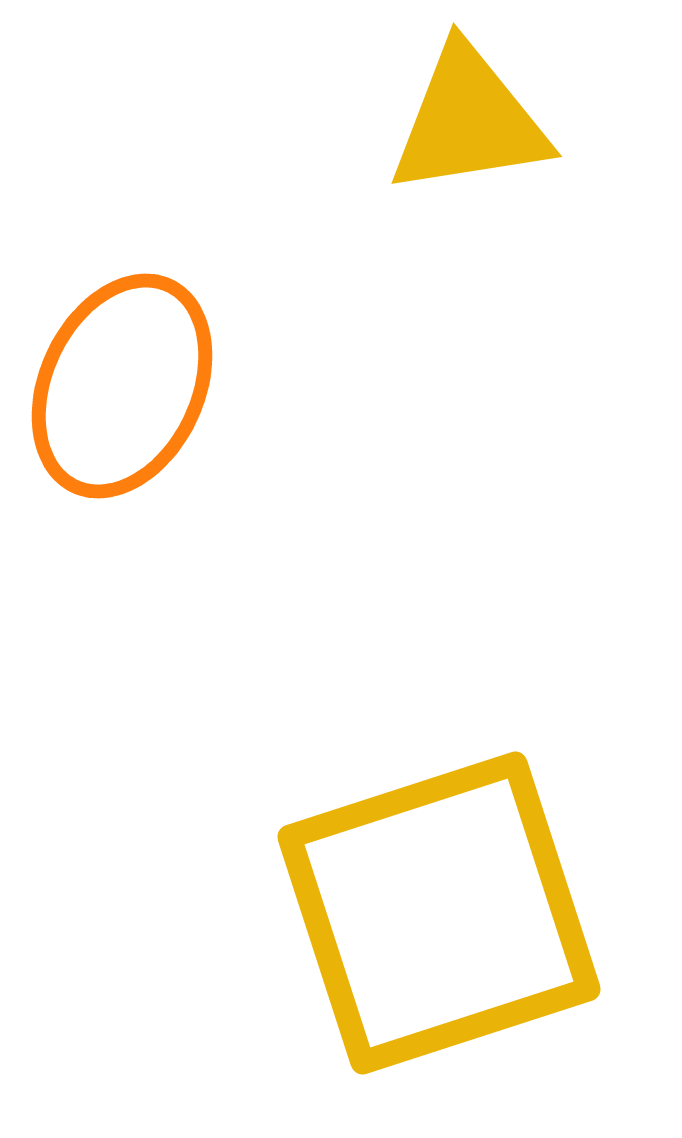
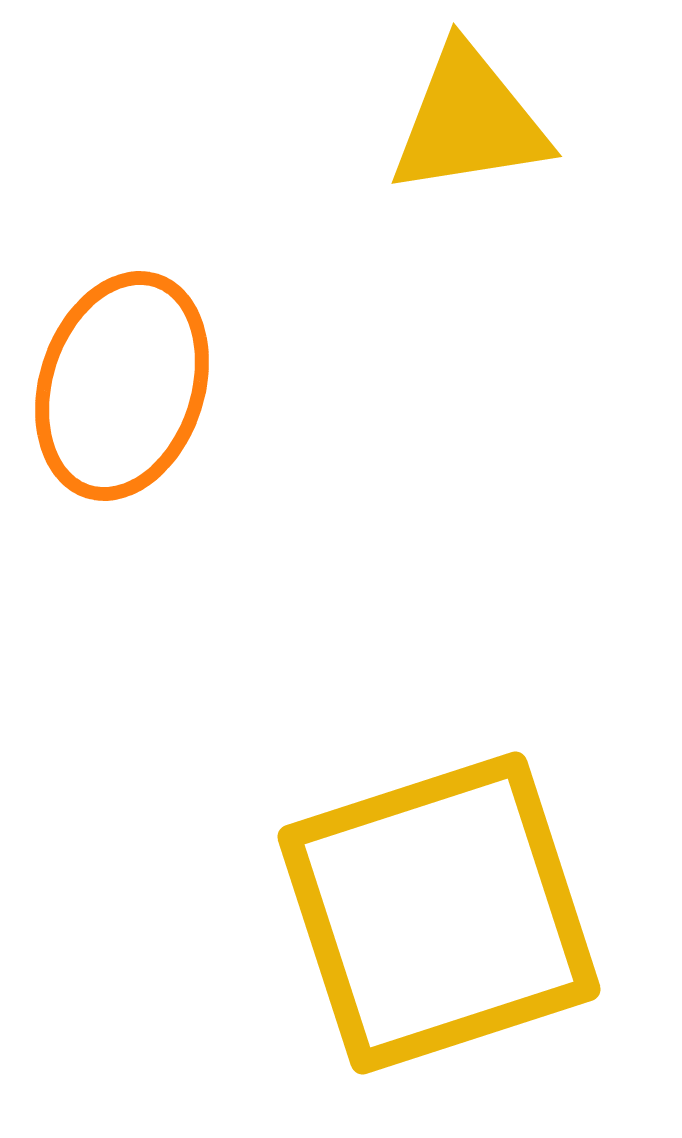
orange ellipse: rotated 7 degrees counterclockwise
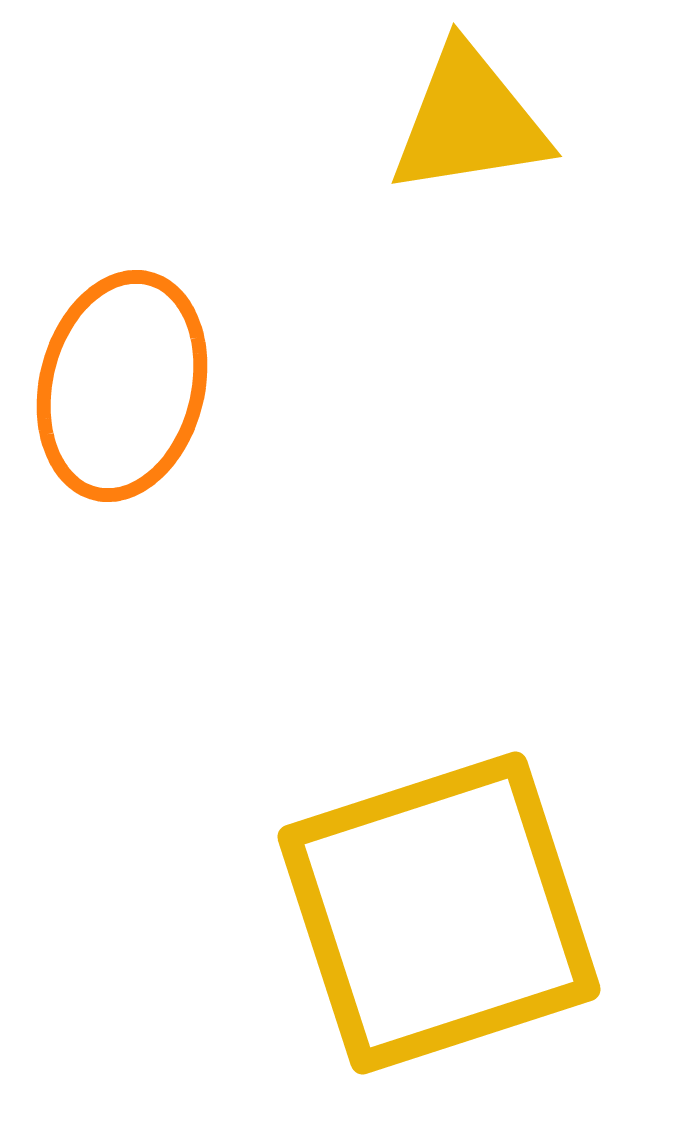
orange ellipse: rotated 4 degrees counterclockwise
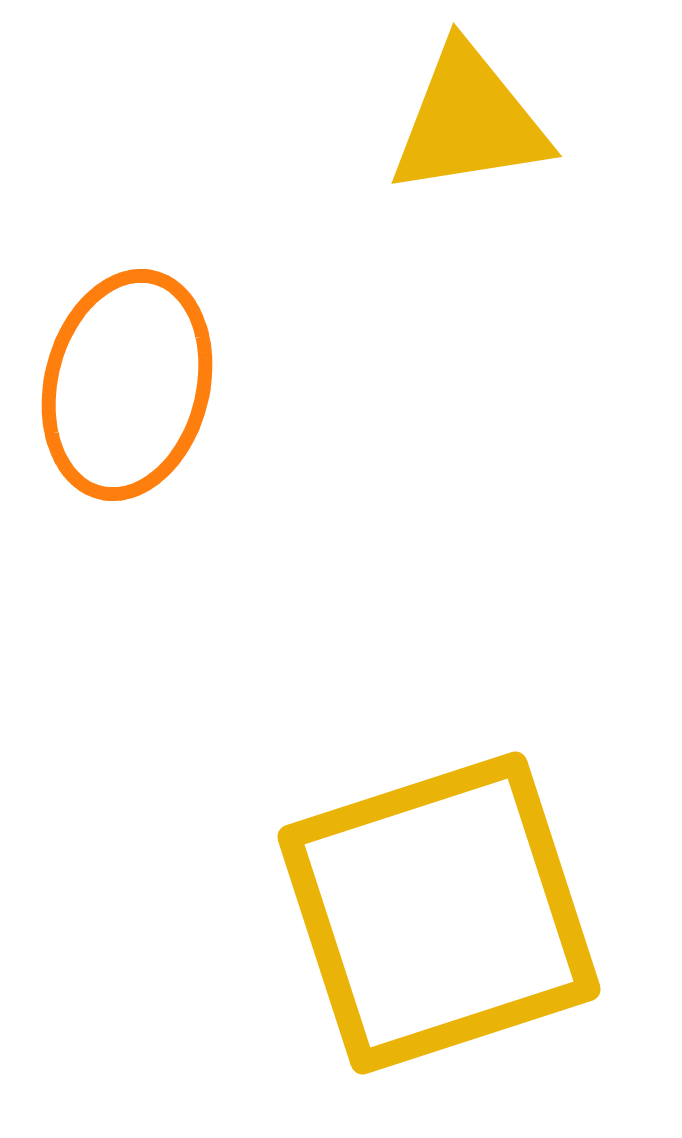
orange ellipse: moved 5 px right, 1 px up
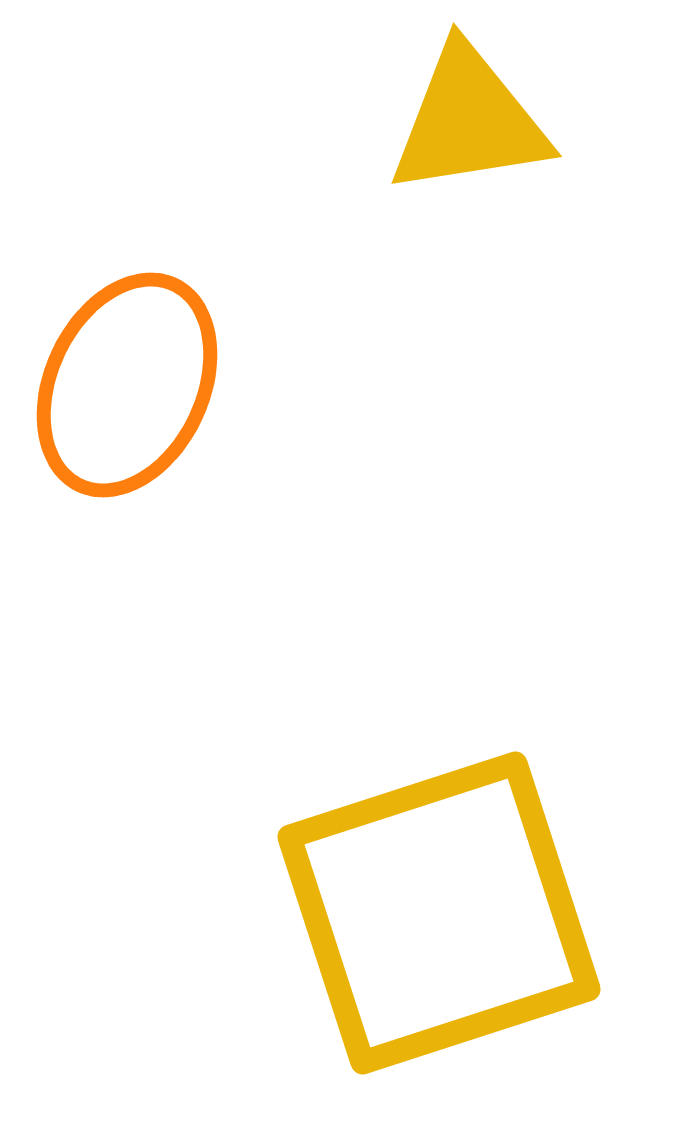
orange ellipse: rotated 11 degrees clockwise
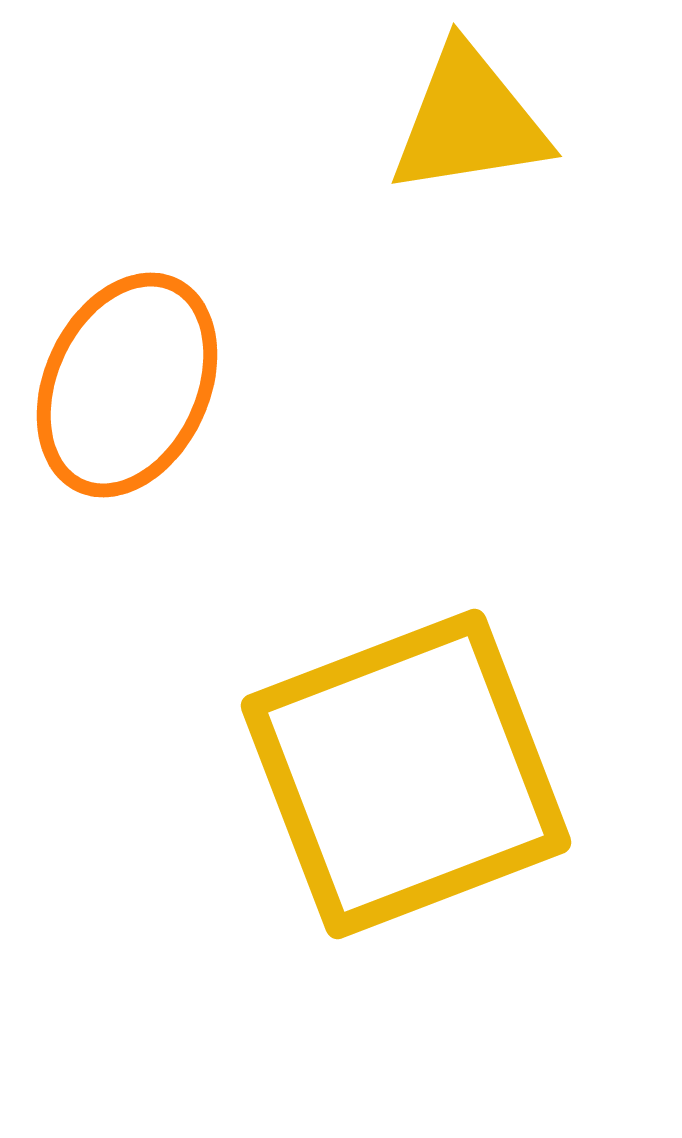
yellow square: moved 33 px left, 139 px up; rotated 3 degrees counterclockwise
